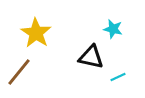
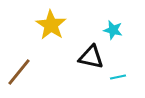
cyan star: moved 1 px down
yellow star: moved 15 px right, 8 px up
cyan line: rotated 14 degrees clockwise
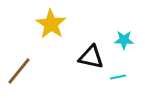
yellow star: moved 1 px up
cyan star: moved 11 px right, 10 px down; rotated 12 degrees counterclockwise
brown line: moved 1 px up
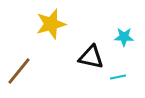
yellow star: rotated 24 degrees clockwise
cyan star: moved 3 px up
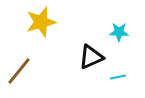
yellow star: moved 10 px left, 2 px up
cyan star: moved 5 px left, 5 px up
black triangle: rotated 36 degrees counterclockwise
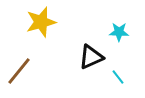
cyan line: rotated 63 degrees clockwise
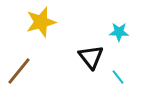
black triangle: rotated 44 degrees counterclockwise
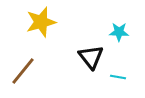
brown line: moved 4 px right
cyan line: rotated 42 degrees counterclockwise
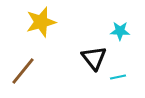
cyan star: moved 1 px right, 1 px up
black triangle: moved 3 px right, 1 px down
cyan line: rotated 21 degrees counterclockwise
